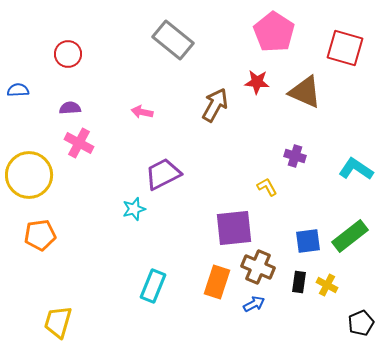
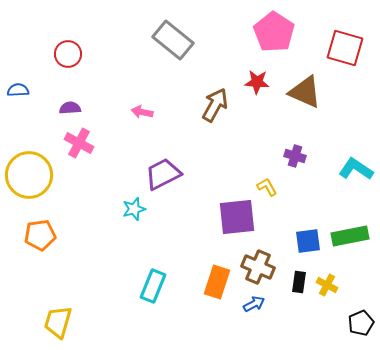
purple square: moved 3 px right, 11 px up
green rectangle: rotated 27 degrees clockwise
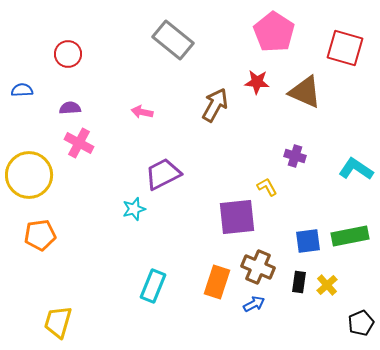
blue semicircle: moved 4 px right
yellow cross: rotated 20 degrees clockwise
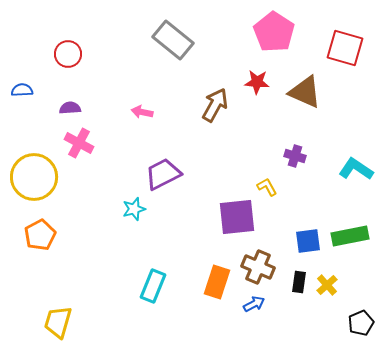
yellow circle: moved 5 px right, 2 px down
orange pentagon: rotated 20 degrees counterclockwise
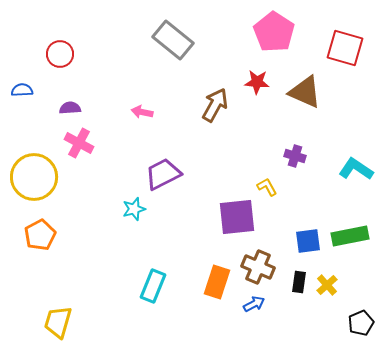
red circle: moved 8 px left
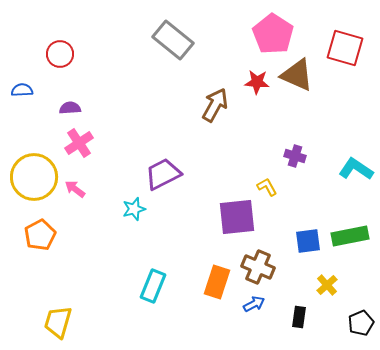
pink pentagon: moved 1 px left, 2 px down
brown triangle: moved 8 px left, 17 px up
pink arrow: moved 67 px left, 77 px down; rotated 25 degrees clockwise
pink cross: rotated 28 degrees clockwise
black rectangle: moved 35 px down
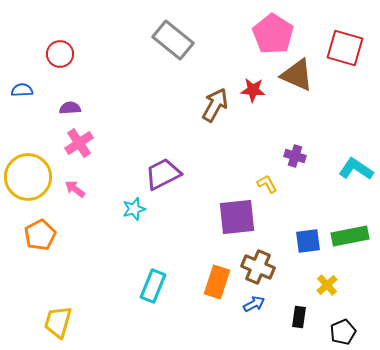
red star: moved 4 px left, 8 px down
yellow circle: moved 6 px left
yellow L-shape: moved 3 px up
black pentagon: moved 18 px left, 9 px down
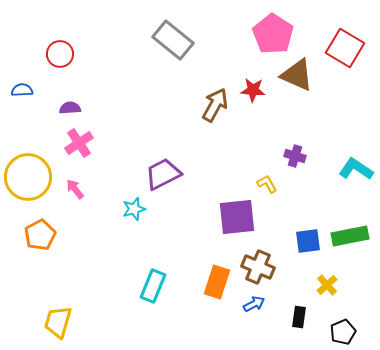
red square: rotated 15 degrees clockwise
pink arrow: rotated 15 degrees clockwise
